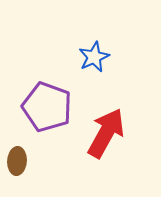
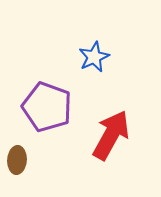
red arrow: moved 5 px right, 2 px down
brown ellipse: moved 1 px up
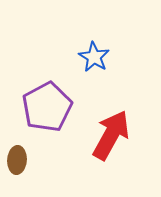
blue star: rotated 16 degrees counterclockwise
purple pentagon: rotated 24 degrees clockwise
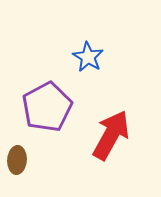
blue star: moved 6 px left
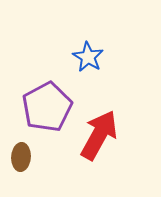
red arrow: moved 12 px left
brown ellipse: moved 4 px right, 3 px up
